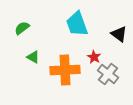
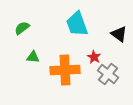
green triangle: rotated 24 degrees counterclockwise
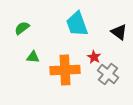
black triangle: moved 2 px up
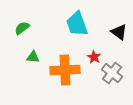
gray cross: moved 4 px right, 1 px up
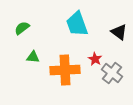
red star: moved 1 px right, 2 px down
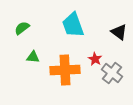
cyan trapezoid: moved 4 px left, 1 px down
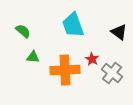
green semicircle: moved 1 px right, 3 px down; rotated 77 degrees clockwise
red star: moved 3 px left
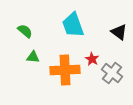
green semicircle: moved 2 px right
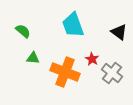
green semicircle: moved 2 px left
green triangle: moved 1 px down
orange cross: moved 2 px down; rotated 24 degrees clockwise
